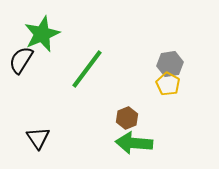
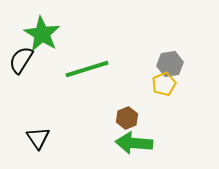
green star: rotated 18 degrees counterclockwise
green line: rotated 36 degrees clockwise
yellow pentagon: moved 4 px left; rotated 20 degrees clockwise
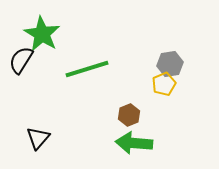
brown hexagon: moved 2 px right, 3 px up
black triangle: rotated 15 degrees clockwise
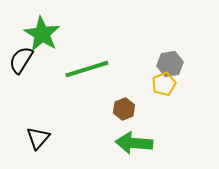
brown hexagon: moved 5 px left, 6 px up
